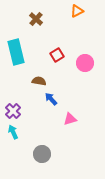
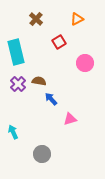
orange triangle: moved 8 px down
red square: moved 2 px right, 13 px up
purple cross: moved 5 px right, 27 px up
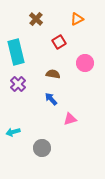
brown semicircle: moved 14 px right, 7 px up
cyan arrow: rotated 80 degrees counterclockwise
gray circle: moved 6 px up
